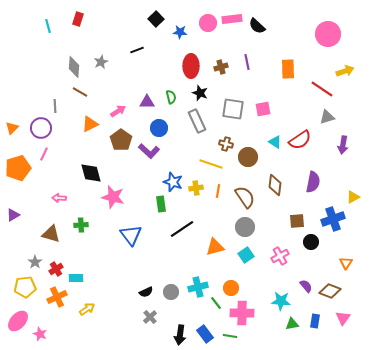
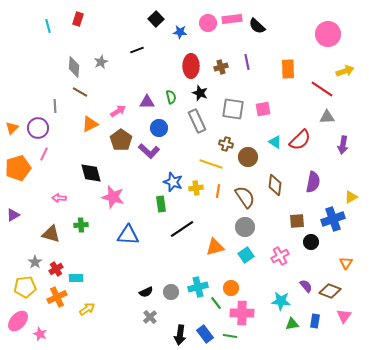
gray triangle at (327, 117): rotated 14 degrees clockwise
purple circle at (41, 128): moved 3 px left
red semicircle at (300, 140): rotated 10 degrees counterclockwise
yellow triangle at (353, 197): moved 2 px left
blue triangle at (131, 235): moved 3 px left; rotated 50 degrees counterclockwise
pink triangle at (343, 318): moved 1 px right, 2 px up
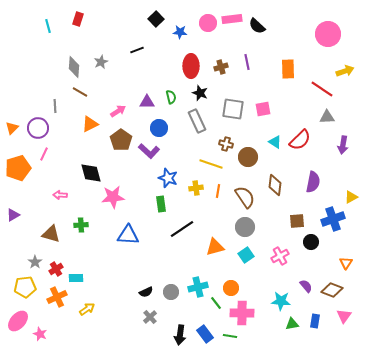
blue star at (173, 182): moved 5 px left, 4 px up
pink star at (113, 197): rotated 20 degrees counterclockwise
pink arrow at (59, 198): moved 1 px right, 3 px up
brown diamond at (330, 291): moved 2 px right, 1 px up
